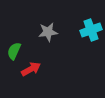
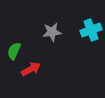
gray star: moved 4 px right
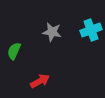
gray star: rotated 18 degrees clockwise
red arrow: moved 9 px right, 12 px down
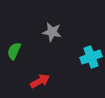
cyan cross: moved 27 px down
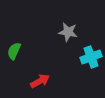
gray star: moved 16 px right
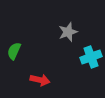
gray star: rotated 30 degrees counterclockwise
red arrow: moved 1 px up; rotated 42 degrees clockwise
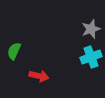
gray star: moved 23 px right, 3 px up
red arrow: moved 1 px left, 4 px up
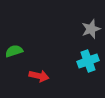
green semicircle: rotated 48 degrees clockwise
cyan cross: moved 3 px left, 4 px down
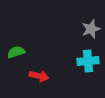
green semicircle: moved 2 px right, 1 px down
cyan cross: rotated 15 degrees clockwise
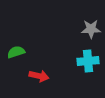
gray star: rotated 18 degrees clockwise
